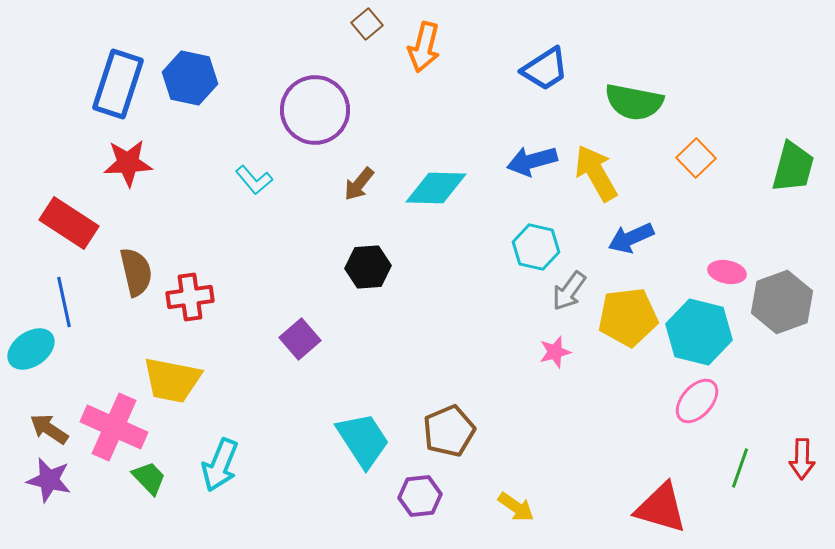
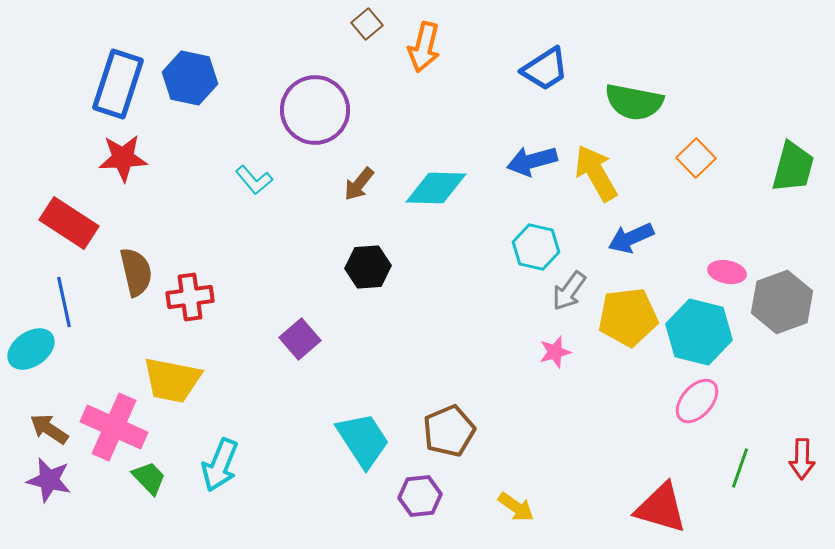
red star at (128, 163): moved 5 px left, 5 px up
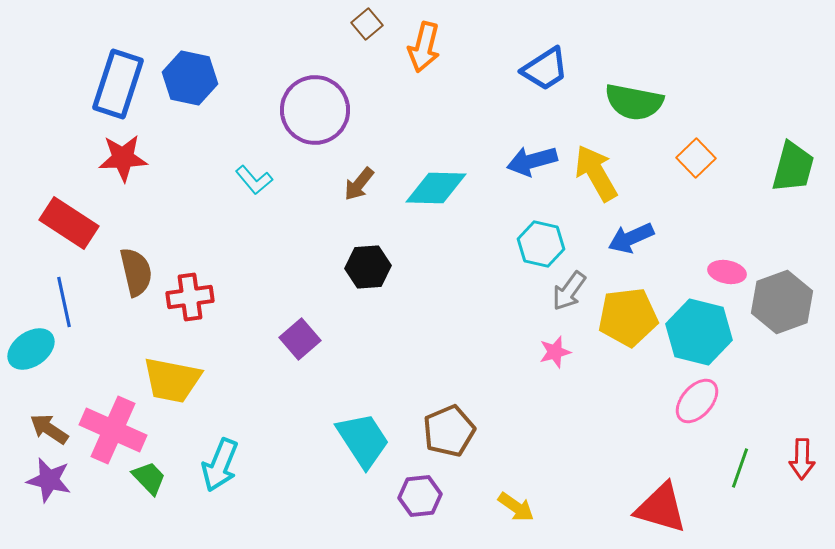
cyan hexagon at (536, 247): moved 5 px right, 3 px up
pink cross at (114, 427): moved 1 px left, 3 px down
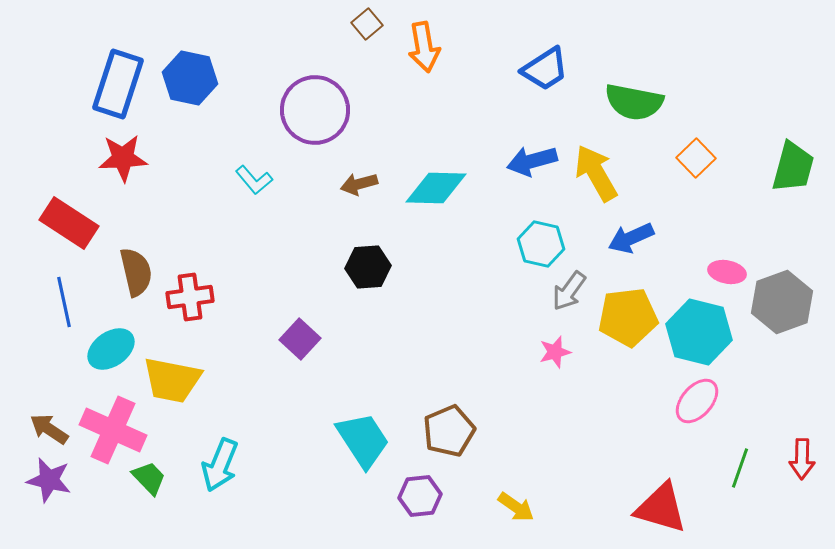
orange arrow at (424, 47): rotated 24 degrees counterclockwise
brown arrow at (359, 184): rotated 36 degrees clockwise
purple square at (300, 339): rotated 6 degrees counterclockwise
cyan ellipse at (31, 349): moved 80 px right
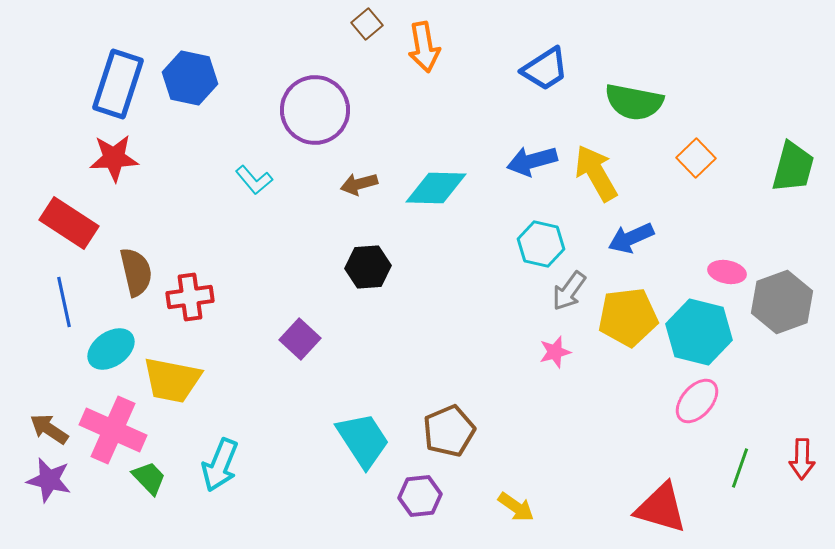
red star at (123, 158): moved 9 px left
